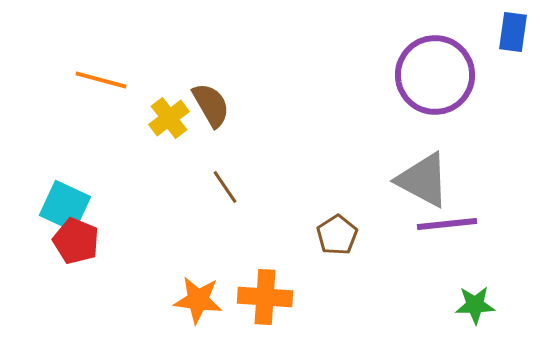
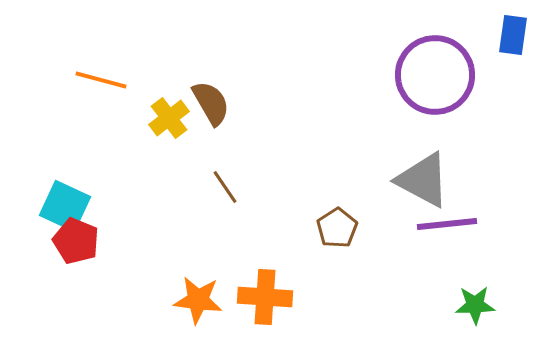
blue rectangle: moved 3 px down
brown semicircle: moved 2 px up
brown pentagon: moved 7 px up
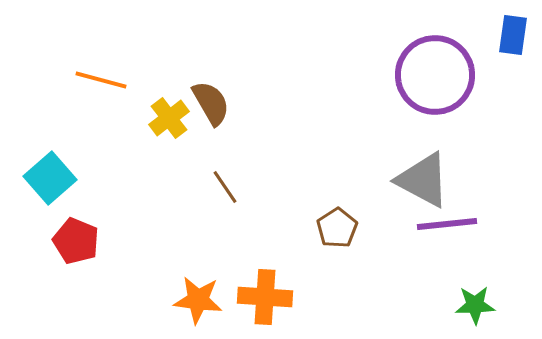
cyan square: moved 15 px left, 28 px up; rotated 24 degrees clockwise
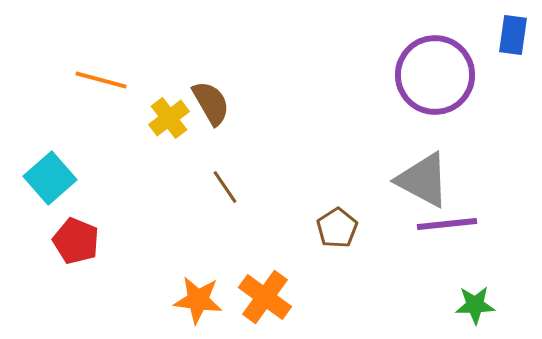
orange cross: rotated 32 degrees clockwise
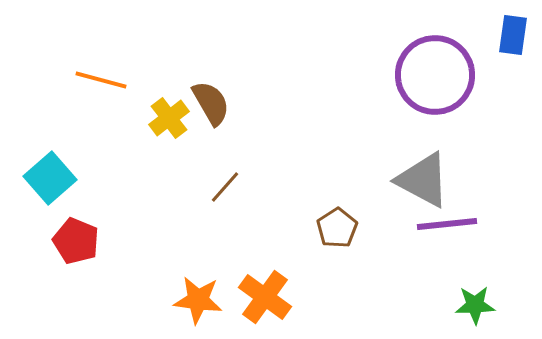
brown line: rotated 75 degrees clockwise
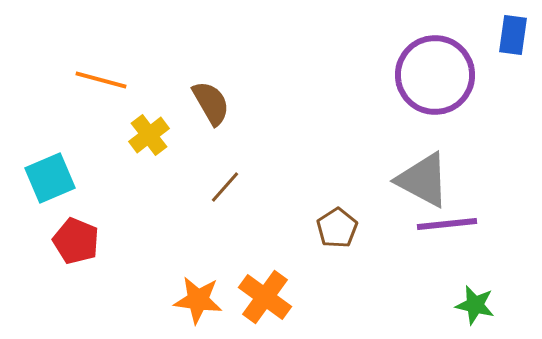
yellow cross: moved 20 px left, 17 px down
cyan square: rotated 18 degrees clockwise
green star: rotated 15 degrees clockwise
